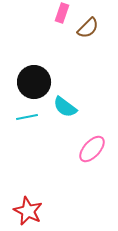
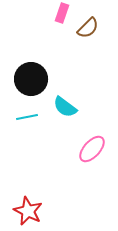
black circle: moved 3 px left, 3 px up
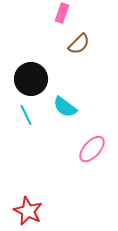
brown semicircle: moved 9 px left, 16 px down
cyan line: moved 1 px left, 2 px up; rotated 75 degrees clockwise
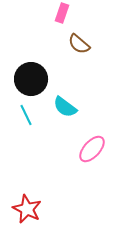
brown semicircle: rotated 85 degrees clockwise
red star: moved 1 px left, 2 px up
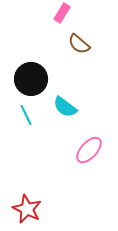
pink rectangle: rotated 12 degrees clockwise
pink ellipse: moved 3 px left, 1 px down
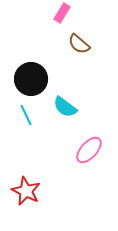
red star: moved 1 px left, 18 px up
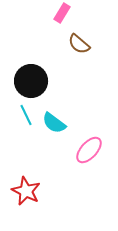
black circle: moved 2 px down
cyan semicircle: moved 11 px left, 16 px down
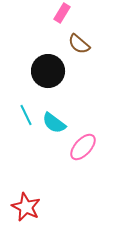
black circle: moved 17 px right, 10 px up
pink ellipse: moved 6 px left, 3 px up
red star: moved 16 px down
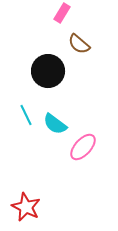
cyan semicircle: moved 1 px right, 1 px down
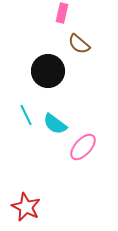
pink rectangle: rotated 18 degrees counterclockwise
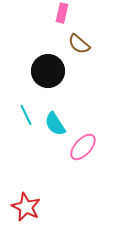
cyan semicircle: rotated 20 degrees clockwise
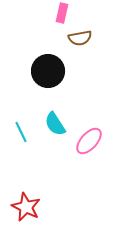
brown semicircle: moved 1 px right, 6 px up; rotated 50 degrees counterclockwise
cyan line: moved 5 px left, 17 px down
pink ellipse: moved 6 px right, 6 px up
